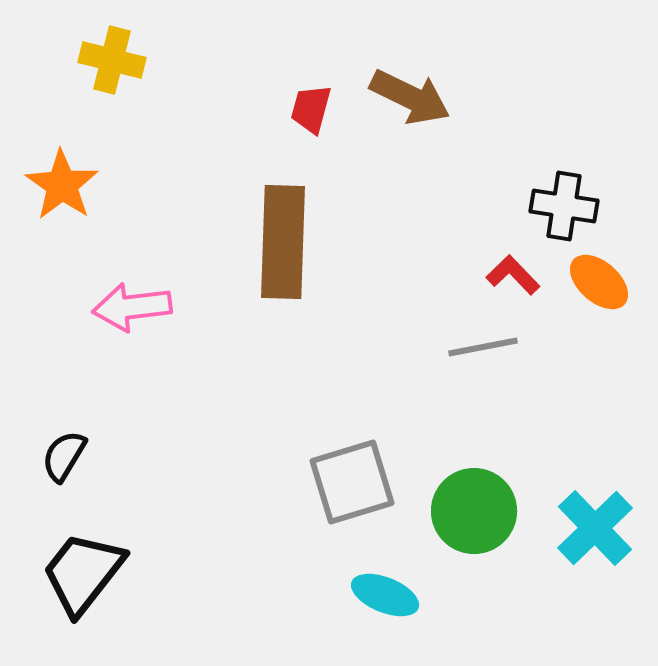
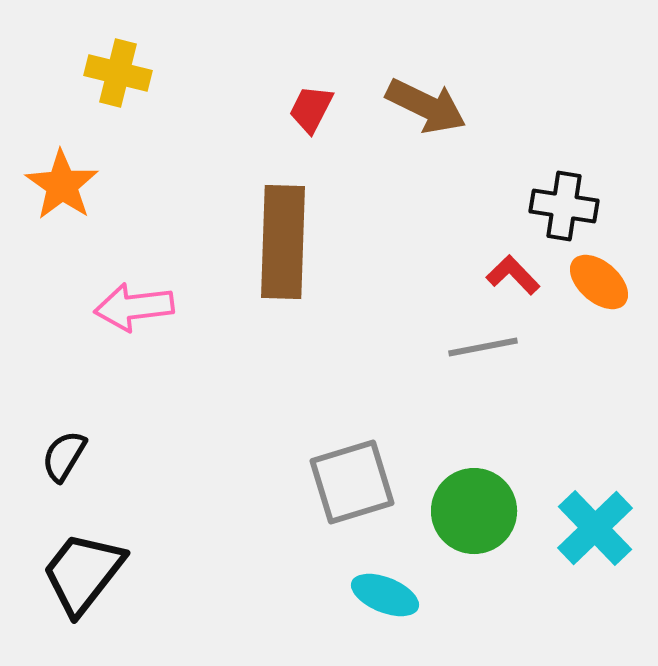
yellow cross: moved 6 px right, 13 px down
brown arrow: moved 16 px right, 9 px down
red trapezoid: rotated 12 degrees clockwise
pink arrow: moved 2 px right
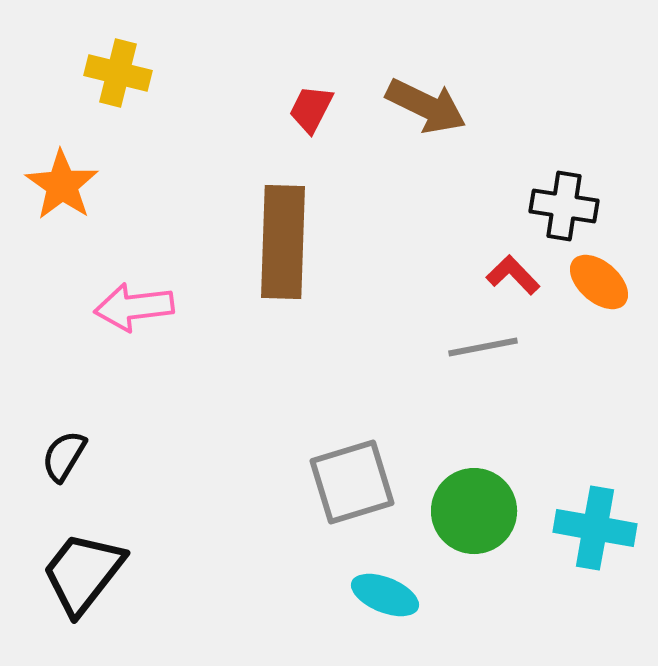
cyan cross: rotated 36 degrees counterclockwise
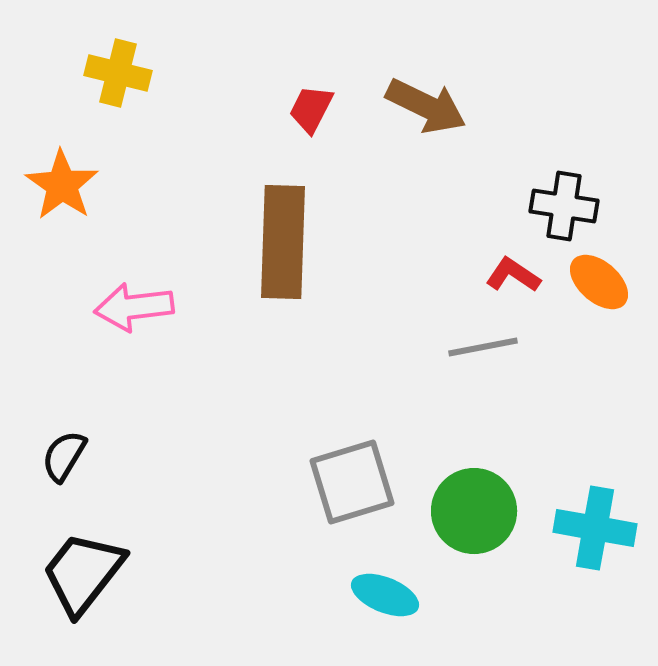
red L-shape: rotated 12 degrees counterclockwise
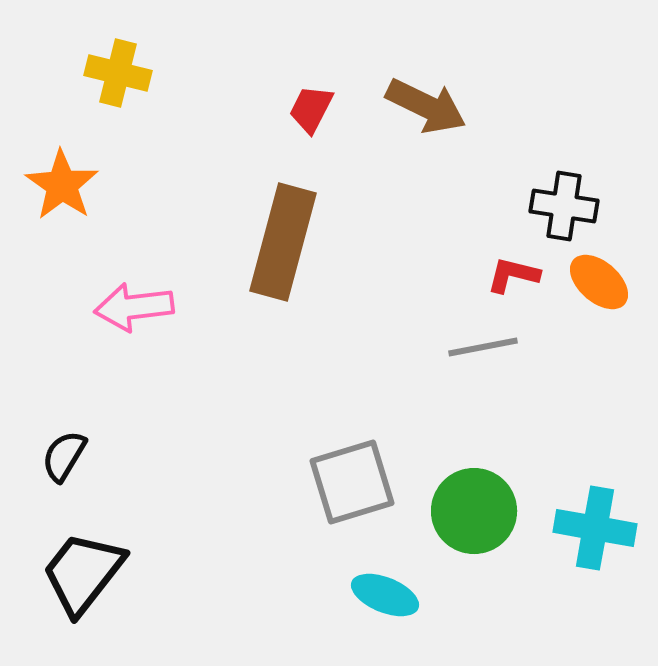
brown rectangle: rotated 13 degrees clockwise
red L-shape: rotated 20 degrees counterclockwise
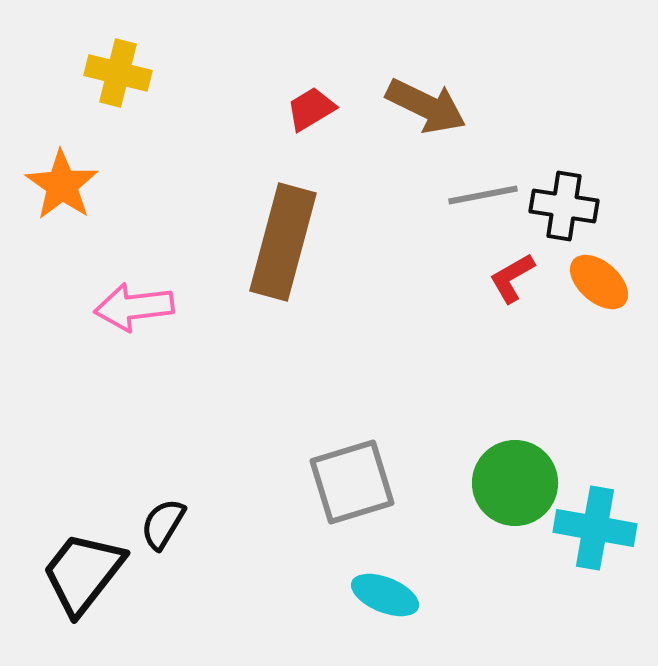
red trapezoid: rotated 32 degrees clockwise
red L-shape: moved 1 px left, 3 px down; rotated 44 degrees counterclockwise
gray line: moved 152 px up
black semicircle: moved 99 px right, 68 px down
green circle: moved 41 px right, 28 px up
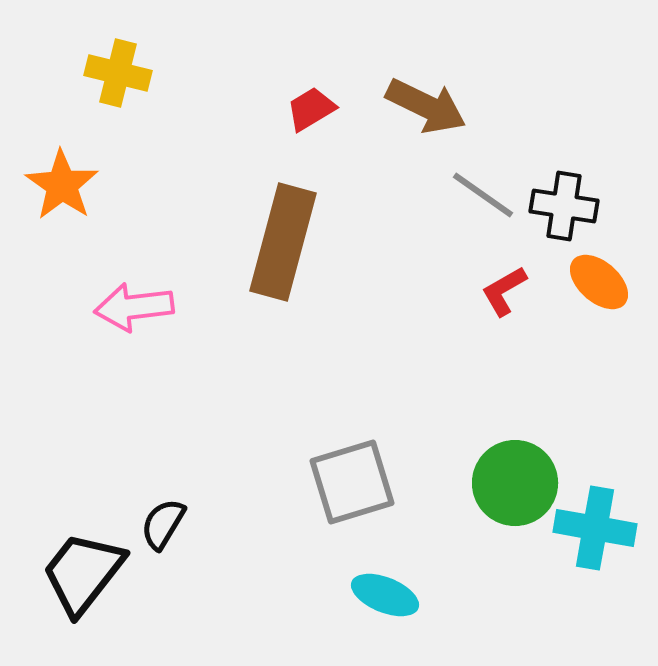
gray line: rotated 46 degrees clockwise
red L-shape: moved 8 px left, 13 px down
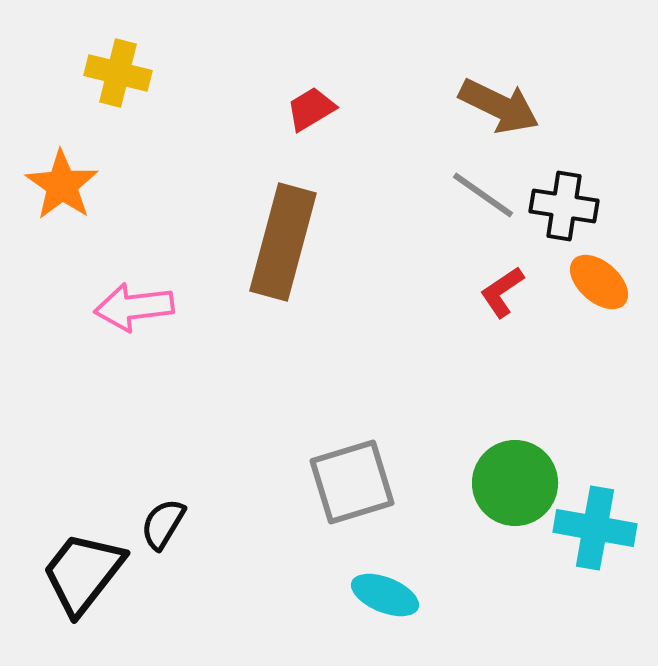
brown arrow: moved 73 px right
red L-shape: moved 2 px left, 1 px down; rotated 4 degrees counterclockwise
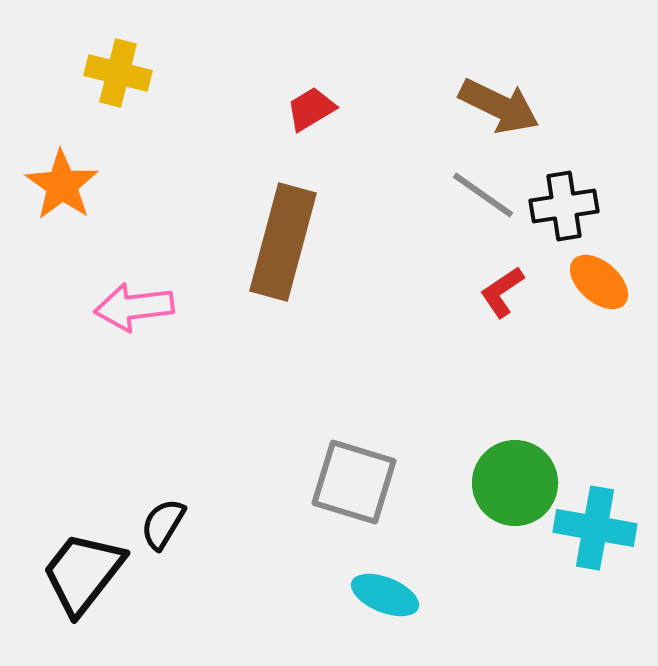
black cross: rotated 18 degrees counterclockwise
gray square: moved 2 px right; rotated 34 degrees clockwise
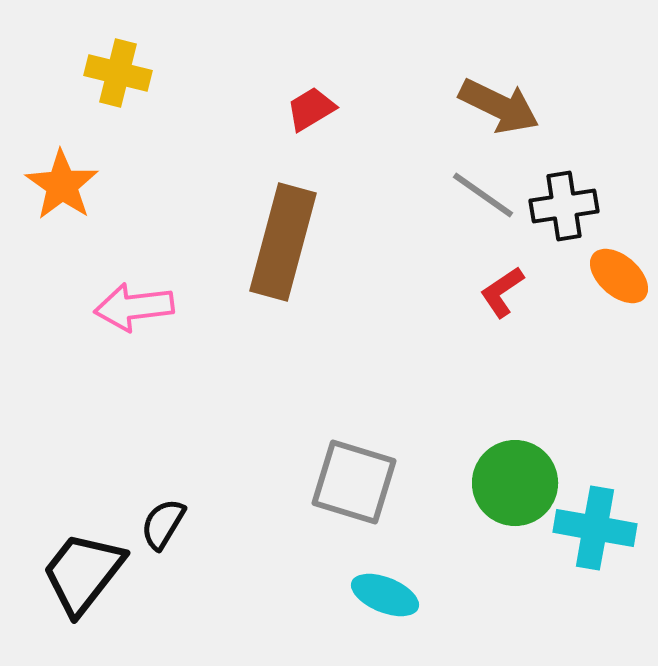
orange ellipse: moved 20 px right, 6 px up
